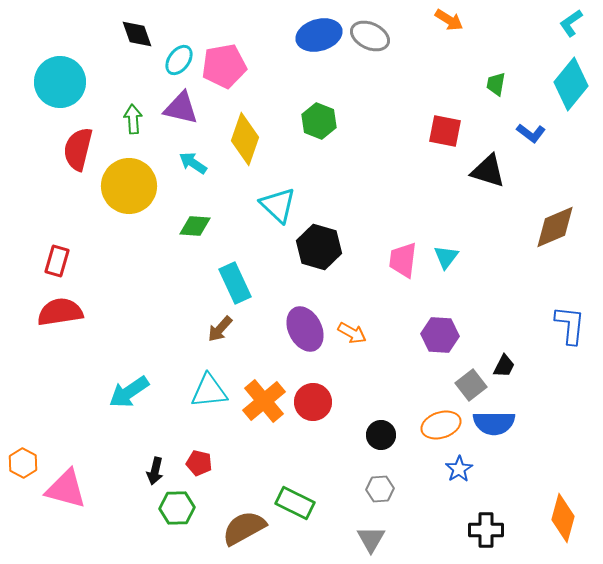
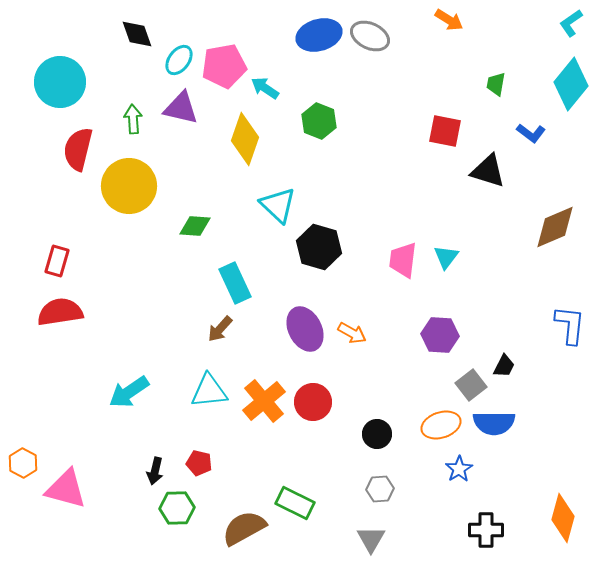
cyan arrow at (193, 163): moved 72 px right, 75 px up
black circle at (381, 435): moved 4 px left, 1 px up
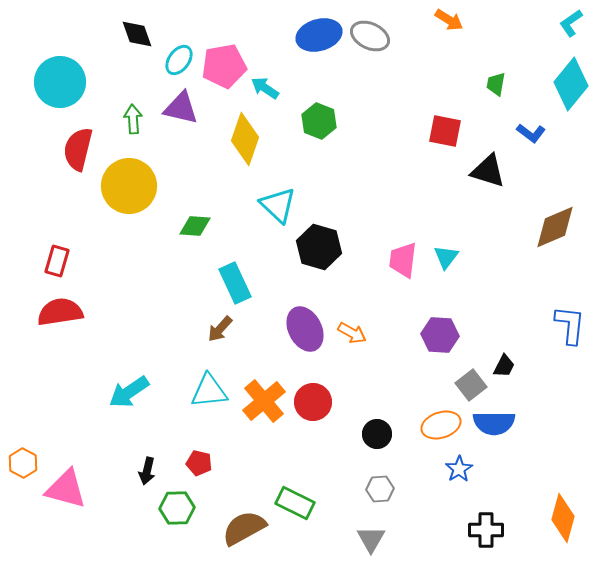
black arrow at (155, 471): moved 8 px left
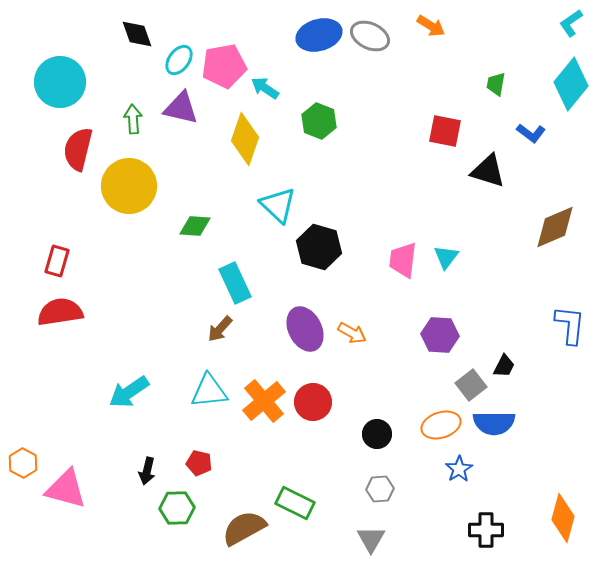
orange arrow at (449, 20): moved 18 px left, 6 px down
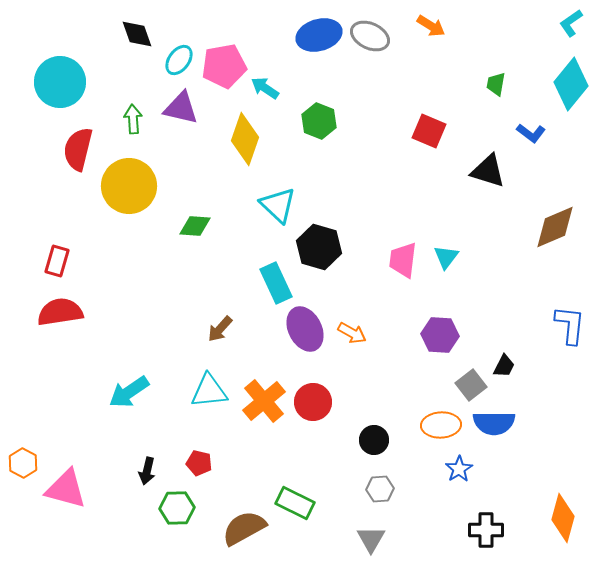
red square at (445, 131): moved 16 px left; rotated 12 degrees clockwise
cyan rectangle at (235, 283): moved 41 px right
orange ellipse at (441, 425): rotated 15 degrees clockwise
black circle at (377, 434): moved 3 px left, 6 px down
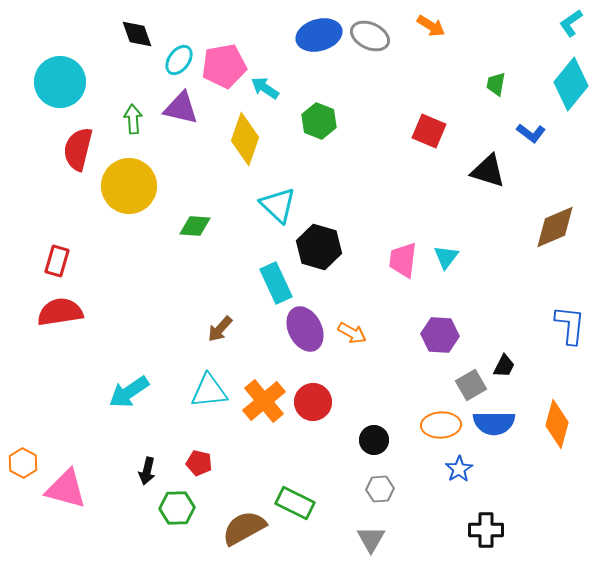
gray square at (471, 385): rotated 8 degrees clockwise
orange diamond at (563, 518): moved 6 px left, 94 px up
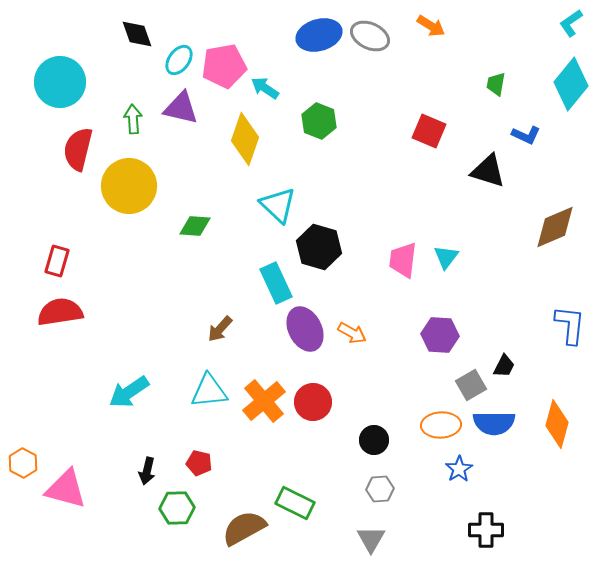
blue L-shape at (531, 133): moved 5 px left, 2 px down; rotated 12 degrees counterclockwise
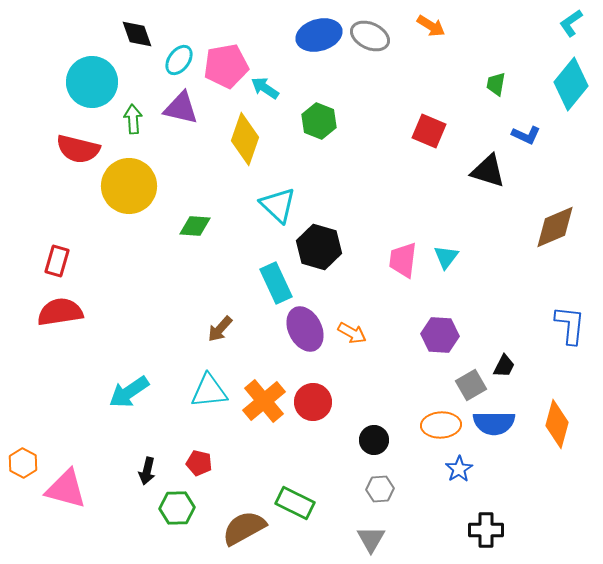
pink pentagon at (224, 66): moved 2 px right
cyan circle at (60, 82): moved 32 px right
red semicircle at (78, 149): rotated 90 degrees counterclockwise
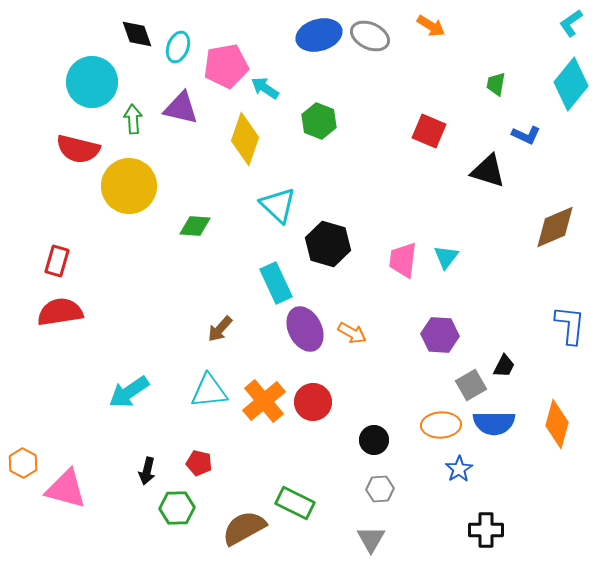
cyan ellipse at (179, 60): moved 1 px left, 13 px up; rotated 16 degrees counterclockwise
black hexagon at (319, 247): moved 9 px right, 3 px up
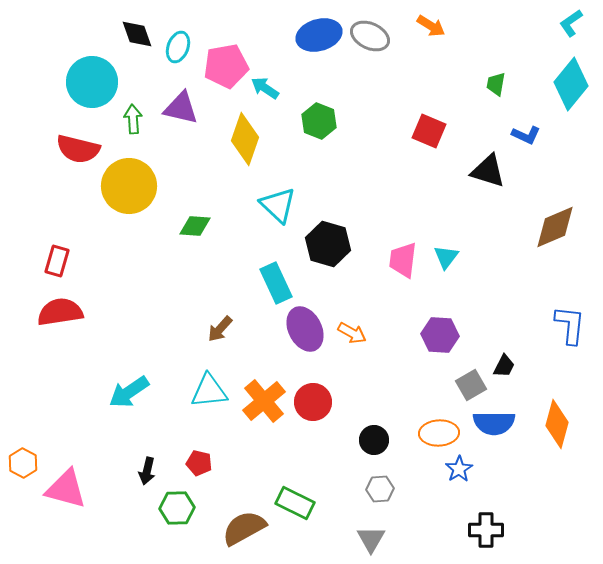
orange ellipse at (441, 425): moved 2 px left, 8 px down
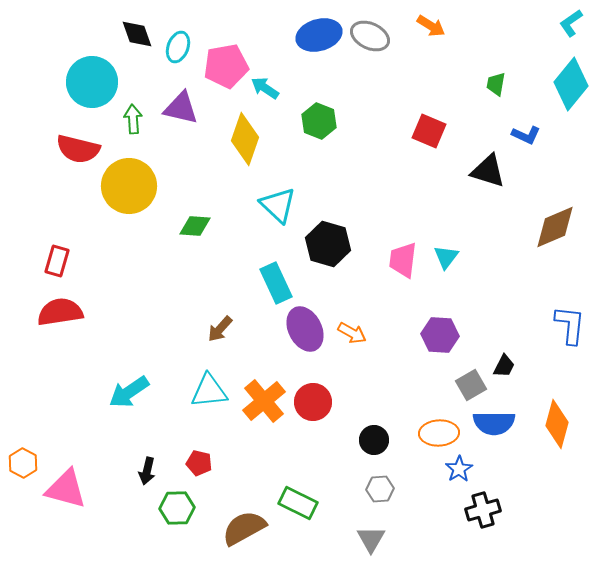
green rectangle at (295, 503): moved 3 px right
black cross at (486, 530): moved 3 px left, 20 px up; rotated 16 degrees counterclockwise
